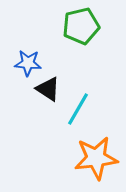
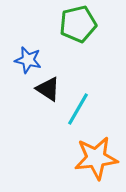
green pentagon: moved 3 px left, 2 px up
blue star: moved 3 px up; rotated 8 degrees clockwise
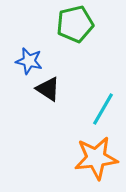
green pentagon: moved 3 px left
blue star: moved 1 px right, 1 px down
cyan line: moved 25 px right
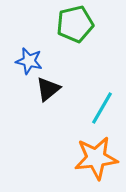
black triangle: rotated 48 degrees clockwise
cyan line: moved 1 px left, 1 px up
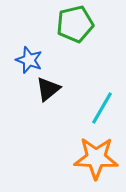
blue star: moved 1 px up; rotated 8 degrees clockwise
orange star: rotated 9 degrees clockwise
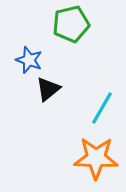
green pentagon: moved 4 px left
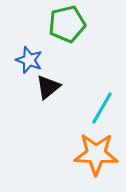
green pentagon: moved 4 px left
black triangle: moved 2 px up
orange star: moved 4 px up
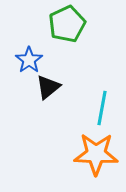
green pentagon: rotated 12 degrees counterclockwise
blue star: rotated 16 degrees clockwise
cyan line: rotated 20 degrees counterclockwise
